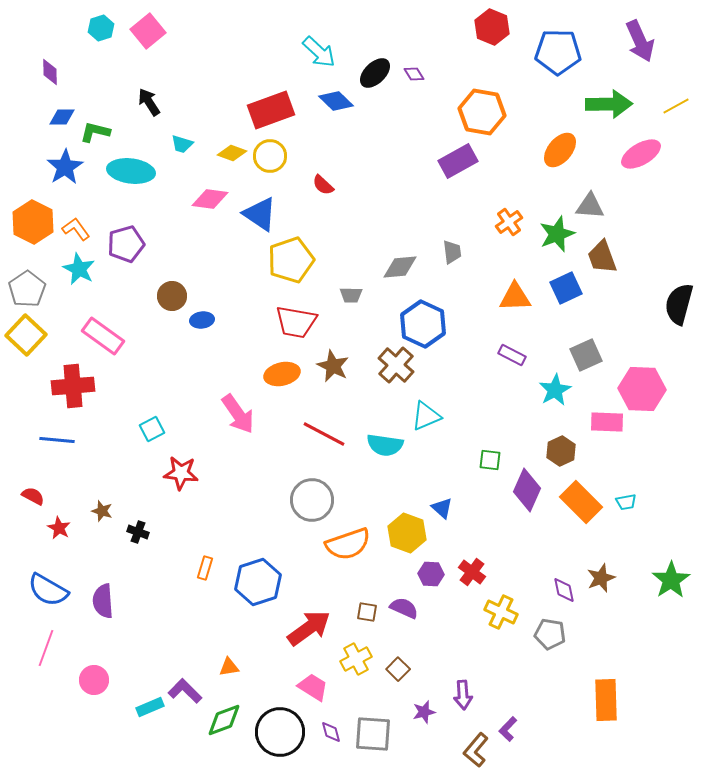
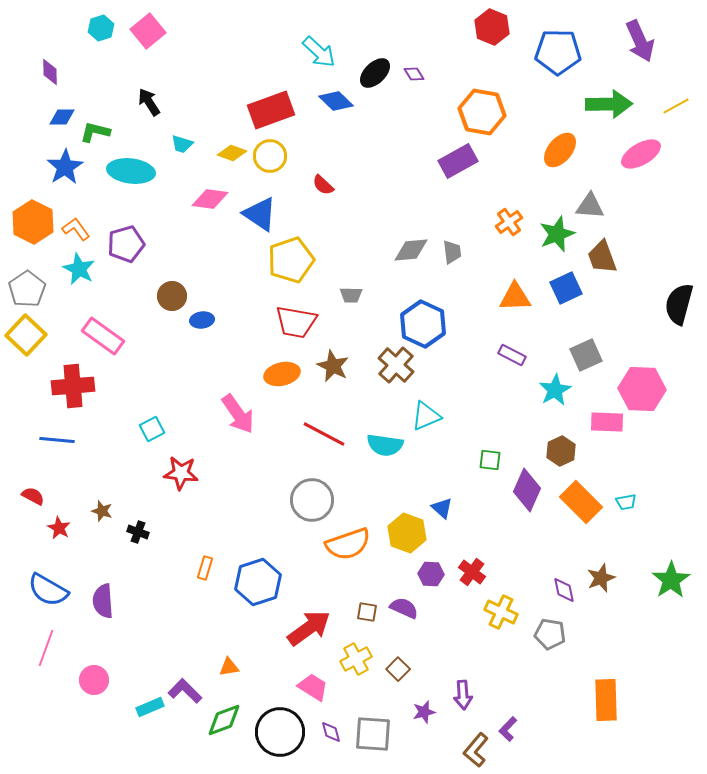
gray diamond at (400, 267): moved 11 px right, 17 px up
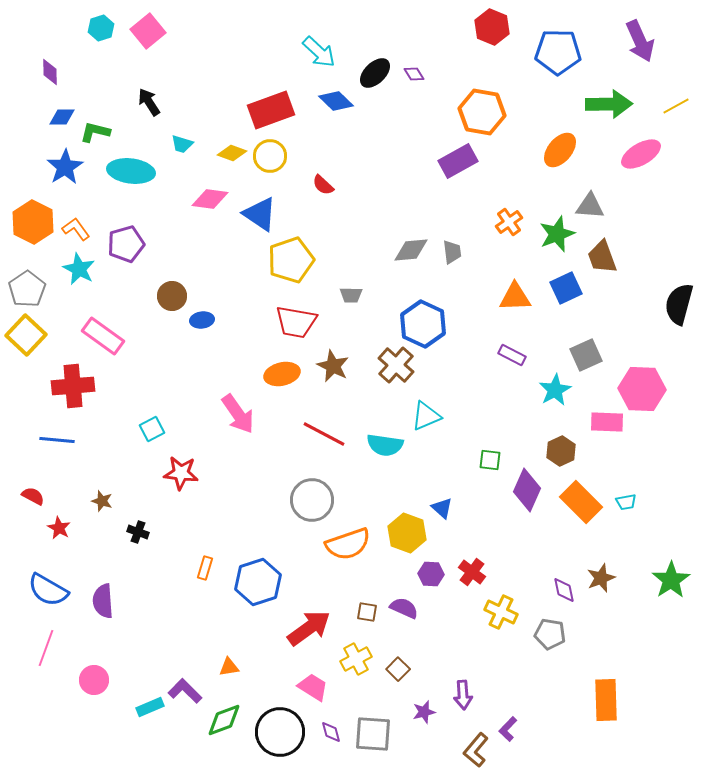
brown star at (102, 511): moved 10 px up
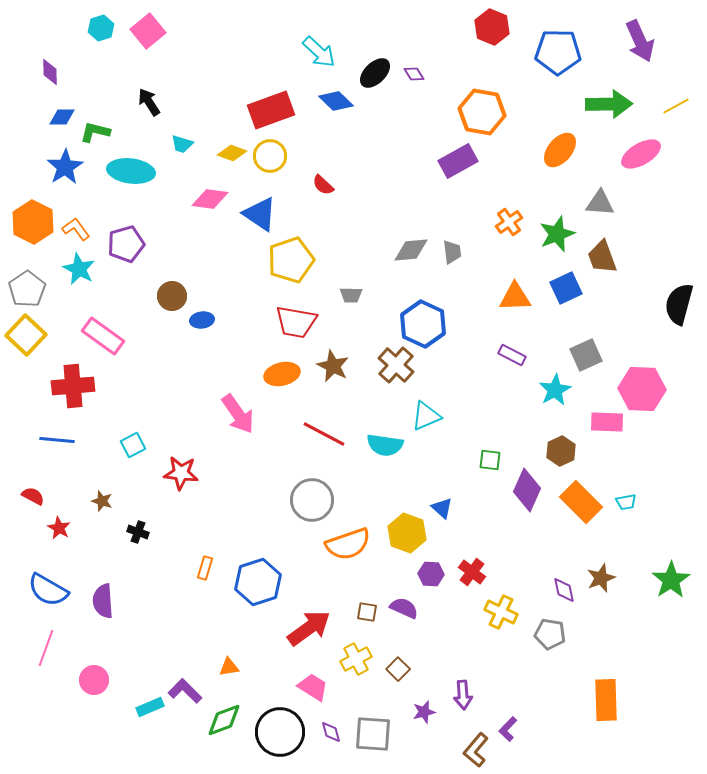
gray triangle at (590, 206): moved 10 px right, 3 px up
cyan square at (152, 429): moved 19 px left, 16 px down
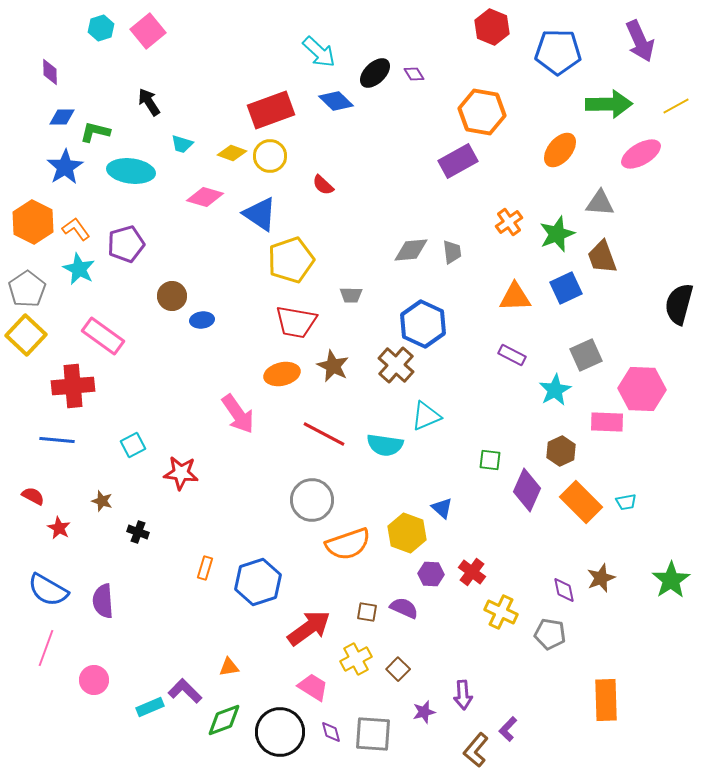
pink diamond at (210, 199): moved 5 px left, 2 px up; rotated 9 degrees clockwise
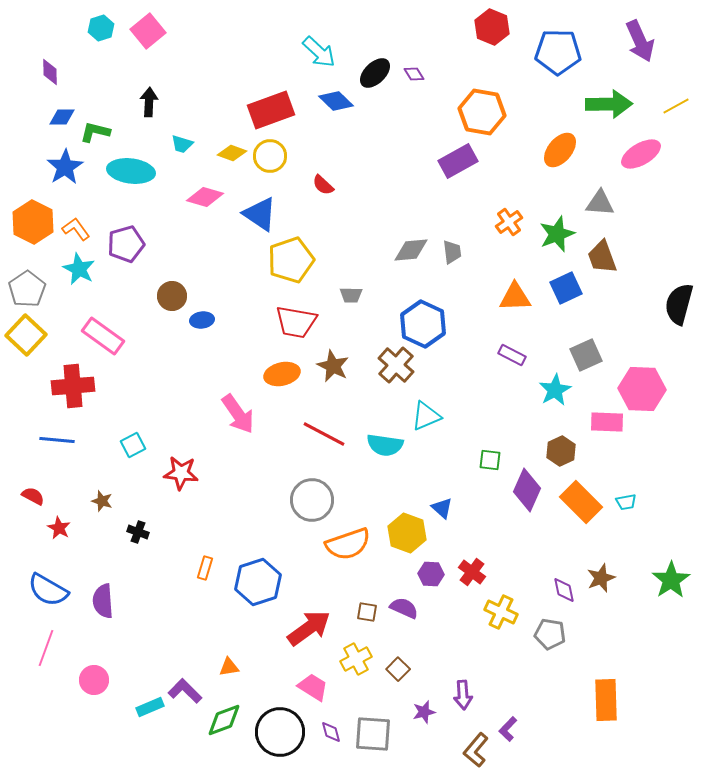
black arrow at (149, 102): rotated 36 degrees clockwise
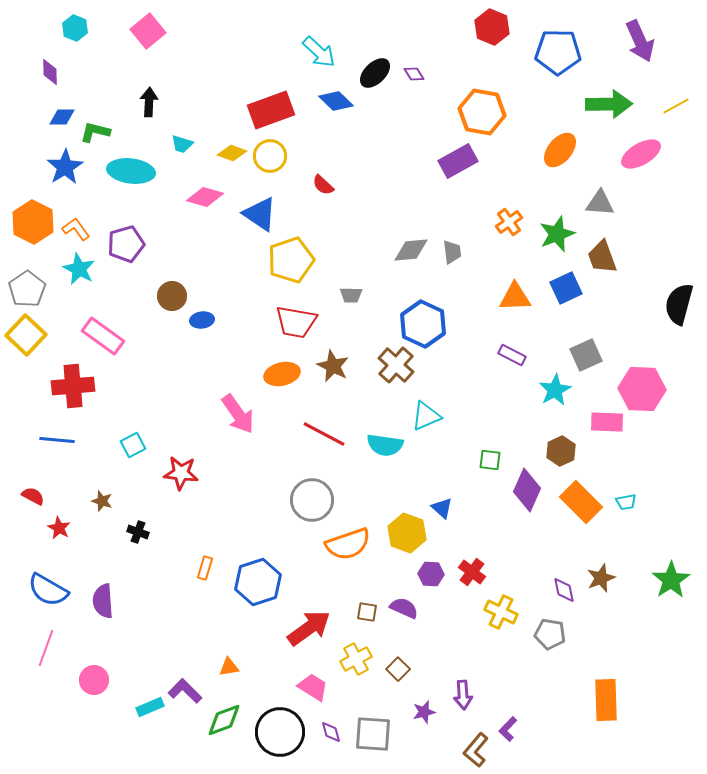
cyan hexagon at (101, 28): moved 26 px left; rotated 20 degrees counterclockwise
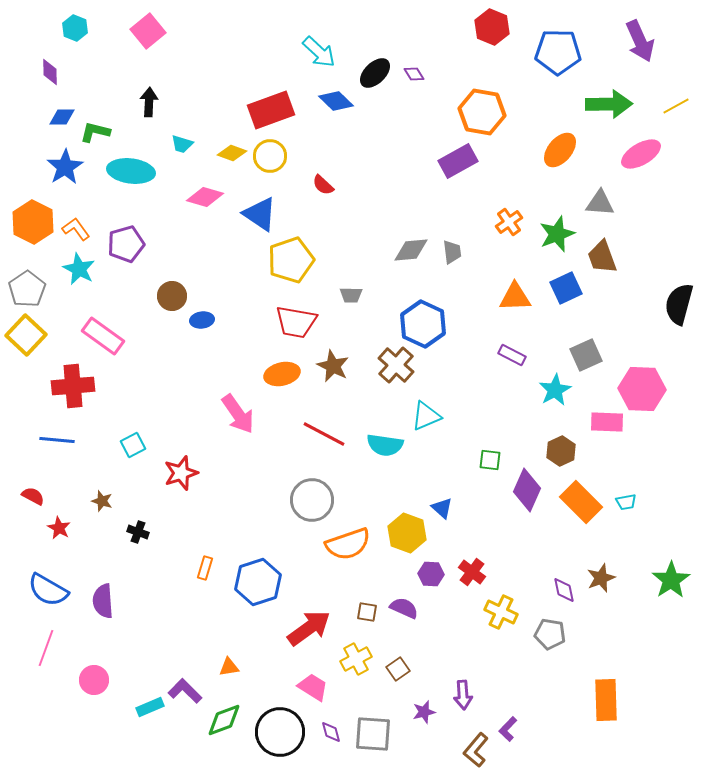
red star at (181, 473): rotated 24 degrees counterclockwise
brown square at (398, 669): rotated 10 degrees clockwise
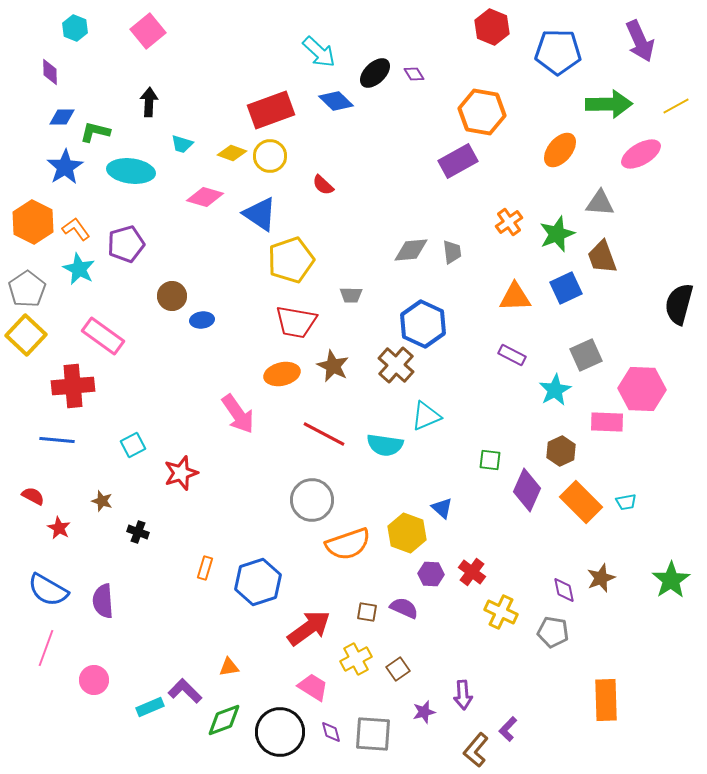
gray pentagon at (550, 634): moved 3 px right, 2 px up
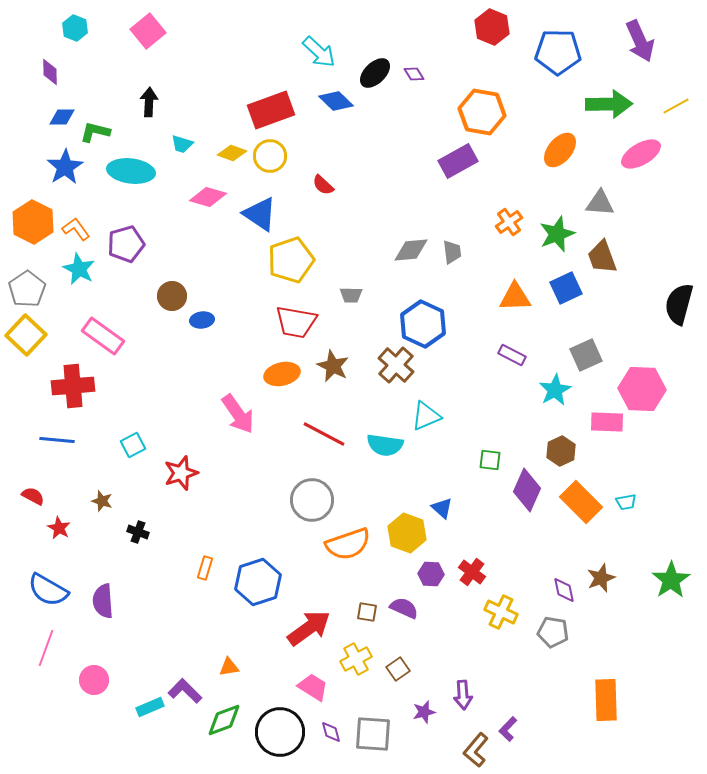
pink diamond at (205, 197): moved 3 px right
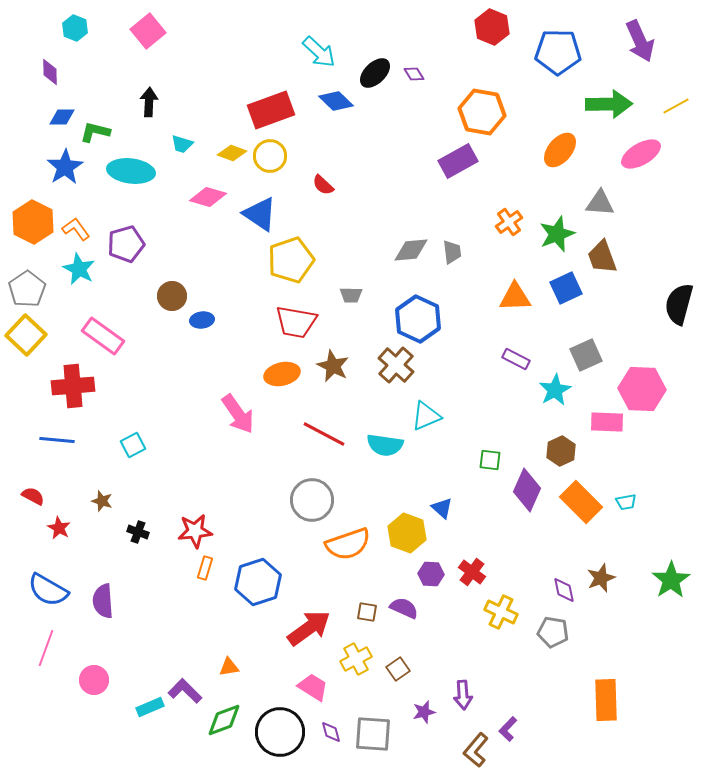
blue hexagon at (423, 324): moved 5 px left, 5 px up
purple rectangle at (512, 355): moved 4 px right, 4 px down
red star at (181, 473): moved 14 px right, 58 px down; rotated 12 degrees clockwise
